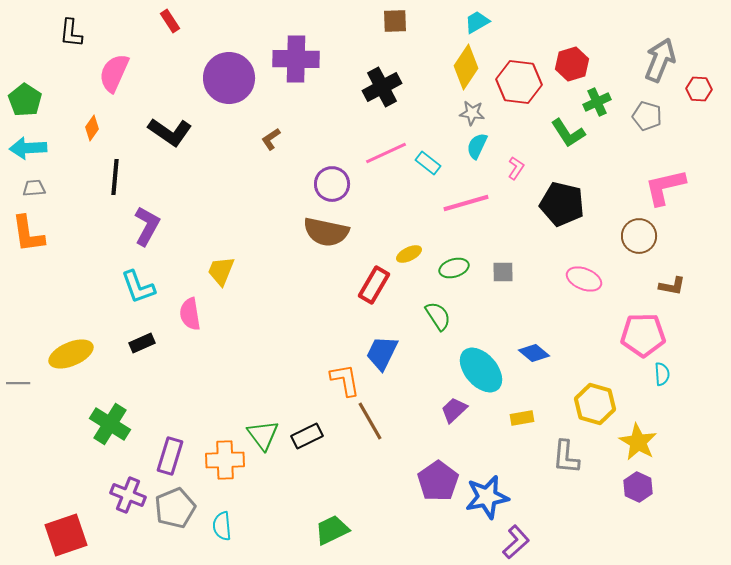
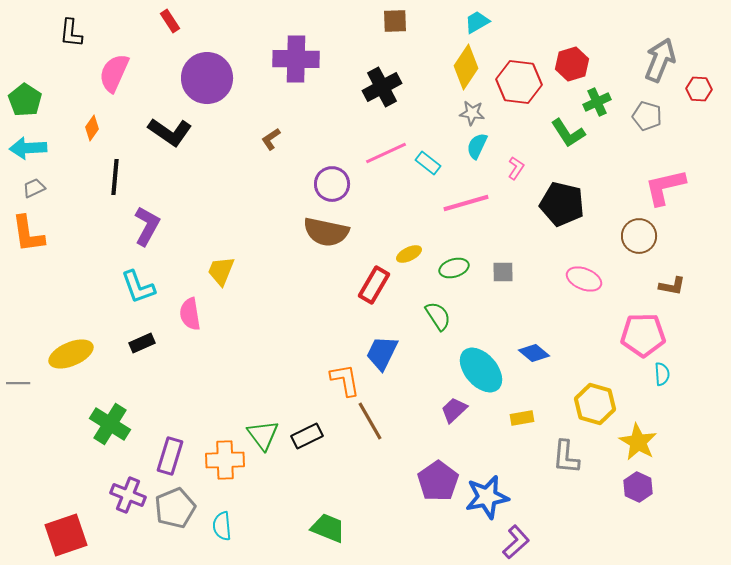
purple circle at (229, 78): moved 22 px left
gray trapezoid at (34, 188): rotated 20 degrees counterclockwise
green trapezoid at (332, 530): moved 4 px left, 2 px up; rotated 48 degrees clockwise
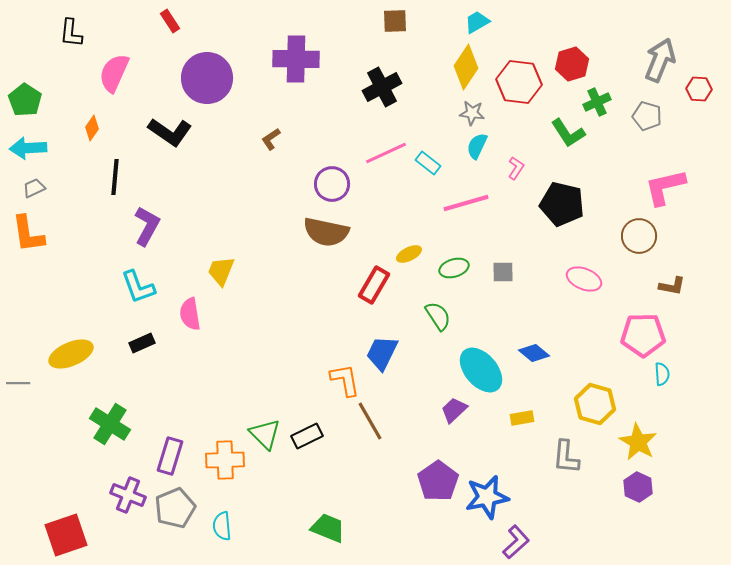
green triangle at (263, 435): moved 2 px right, 1 px up; rotated 8 degrees counterclockwise
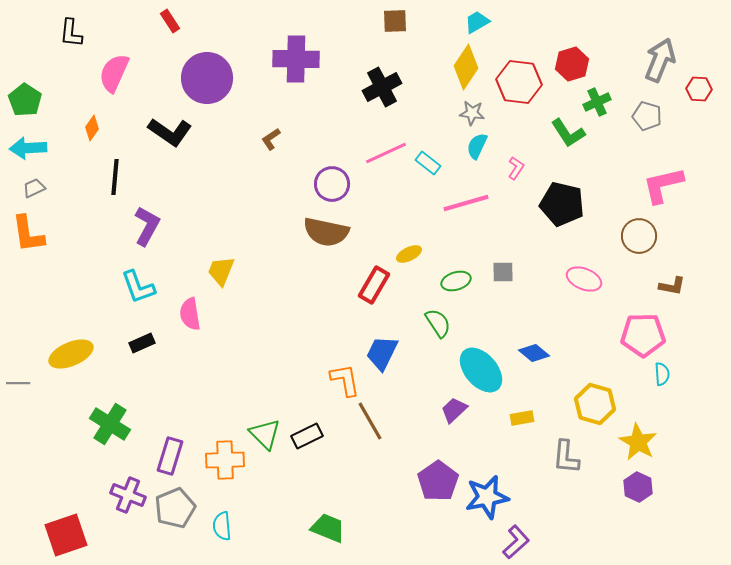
pink L-shape at (665, 187): moved 2 px left, 2 px up
green ellipse at (454, 268): moved 2 px right, 13 px down
green semicircle at (438, 316): moved 7 px down
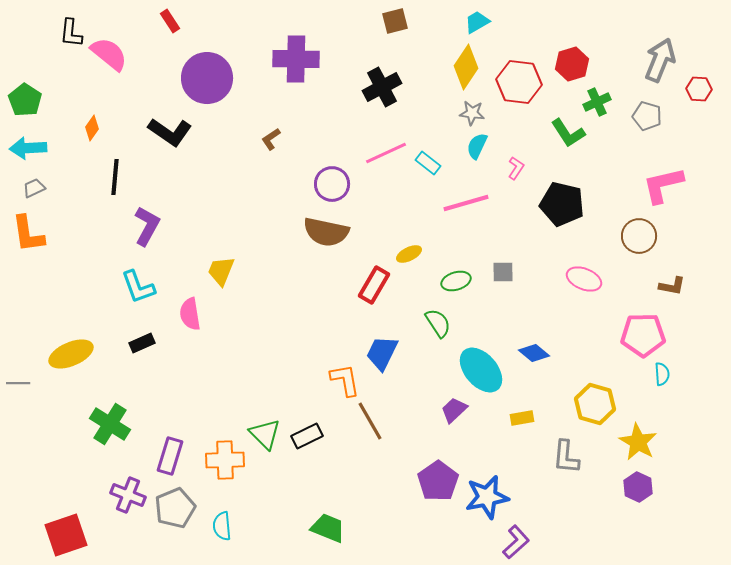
brown square at (395, 21): rotated 12 degrees counterclockwise
pink semicircle at (114, 73): moved 5 px left, 19 px up; rotated 105 degrees clockwise
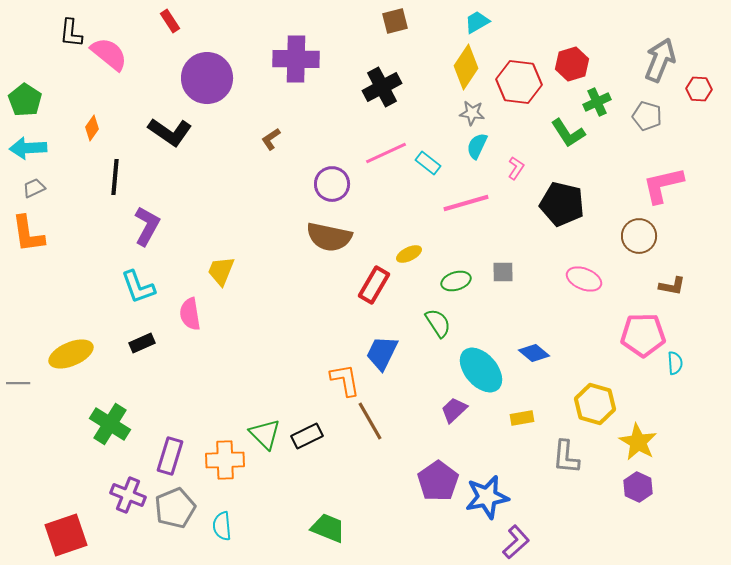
brown semicircle at (326, 232): moved 3 px right, 5 px down
cyan semicircle at (662, 374): moved 13 px right, 11 px up
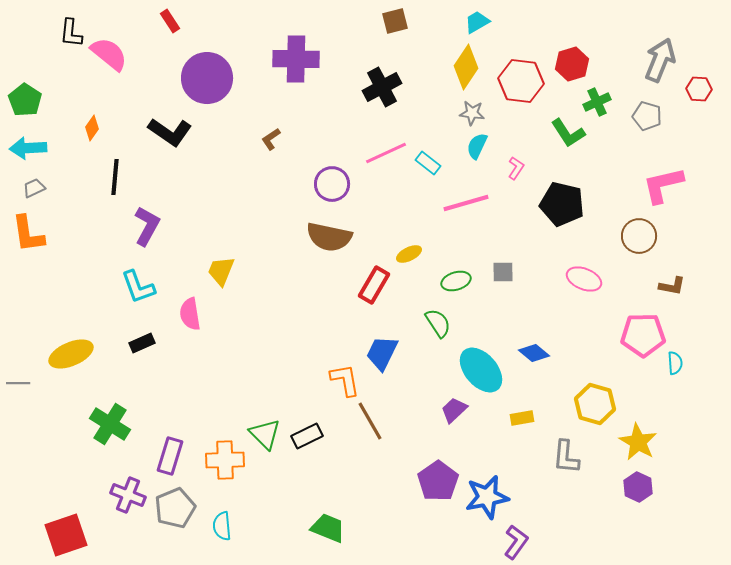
red hexagon at (519, 82): moved 2 px right, 1 px up
purple L-shape at (516, 542): rotated 12 degrees counterclockwise
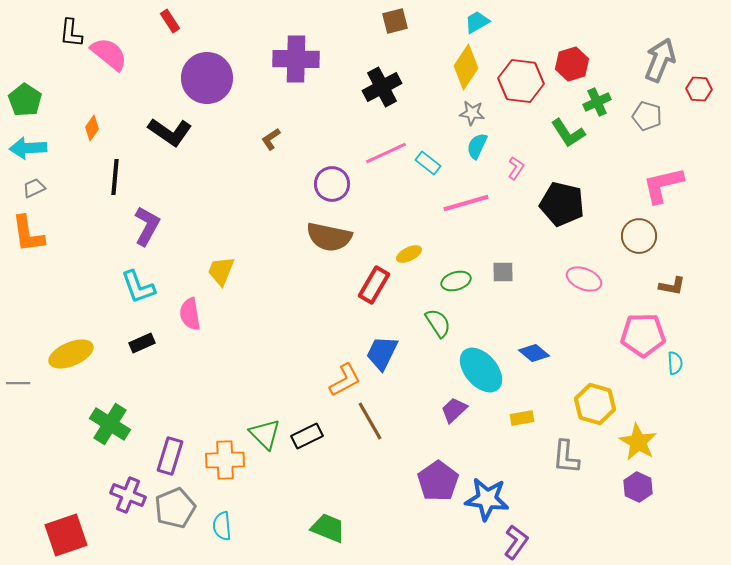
orange L-shape at (345, 380): rotated 72 degrees clockwise
blue star at (487, 497): moved 2 px down; rotated 18 degrees clockwise
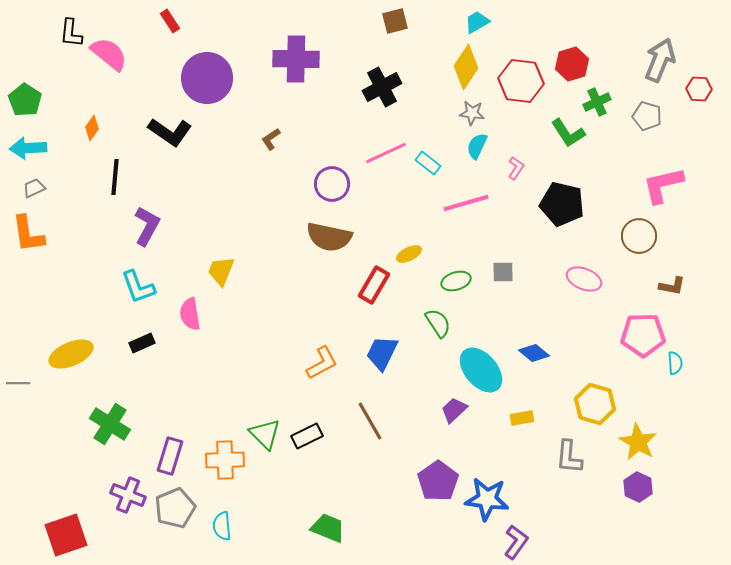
orange L-shape at (345, 380): moved 23 px left, 17 px up
gray L-shape at (566, 457): moved 3 px right
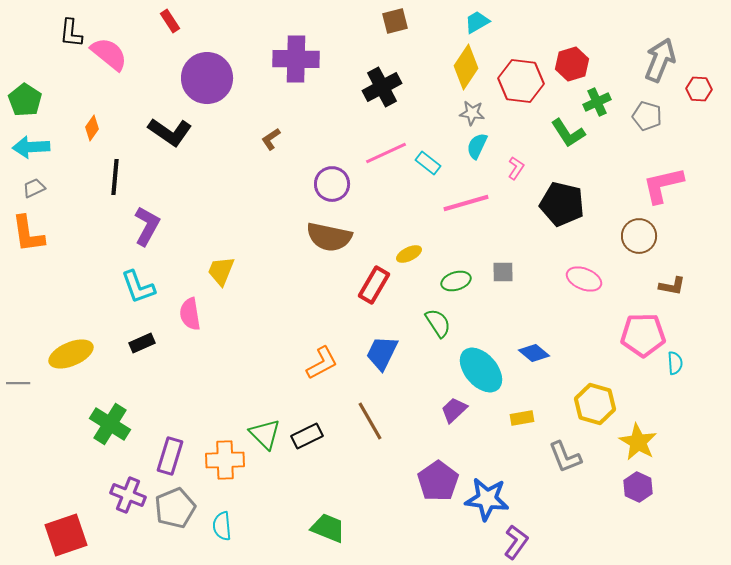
cyan arrow at (28, 148): moved 3 px right, 1 px up
gray L-shape at (569, 457): moved 4 px left; rotated 27 degrees counterclockwise
